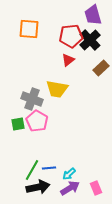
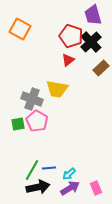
orange square: moved 9 px left; rotated 25 degrees clockwise
red pentagon: rotated 25 degrees clockwise
black cross: moved 1 px right, 2 px down
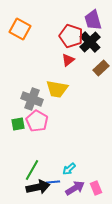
purple trapezoid: moved 5 px down
black cross: moved 1 px left
blue line: moved 4 px right, 14 px down
cyan arrow: moved 5 px up
purple arrow: moved 5 px right
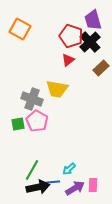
pink rectangle: moved 3 px left, 3 px up; rotated 24 degrees clockwise
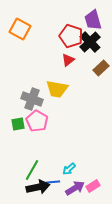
pink rectangle: moved 1 px down; rotated 56 degrees clockwise
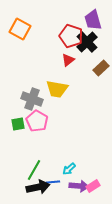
black cross: moved 3 px left
green line: moved 2 px right
purple arrow: moved 4 px right, 2 px up; rotated 36 degrees clockwise
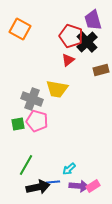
brown rectangle: moved 2 px down; rotated 28 degrees clockwise
pink pentagon: rotated 15 degrees counterclockwise
green line: moved 8 px left, 5 px up
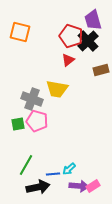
orange square: moved 3 px down; rotated 15 degrees counterclockwise
black cross: moved 1 px right, 1 px up
blue line: moved 8 px up
